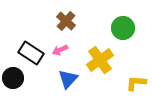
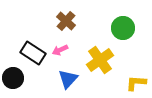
black rectangle: moved 2 px right
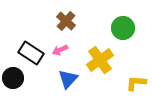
black rectangle: moved 2 px left
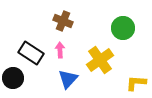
brown cross: moved 3 px left; rotated 18 degrees counterclockwise
pink arrow: rotated 112 degrees clockwise
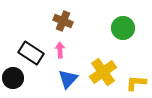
yellow cross: moved 3 px right, 12 px down
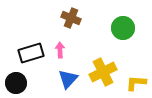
brown cross: moved 8 px right, 3 px up
black rectangle: rotated 50 degrees counterclockwise
yellow cross: rotated 8 degrees clockwise
black circle: moved 3 px right, 5 px down
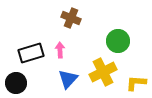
green circle: moved 5 px left, 13 px down
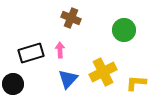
green circle: moved 6 px right, 11 px up
black circle: moved 3 px left, 1 px down
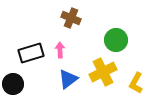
green circle: moved 8 px left, 10 px down
blue triangle: rotated 10 degrees clockwise
yellow L-shape: rotated 65 degrees counterclockwise
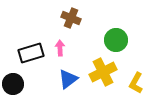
pink arrow: moved 2 px up
